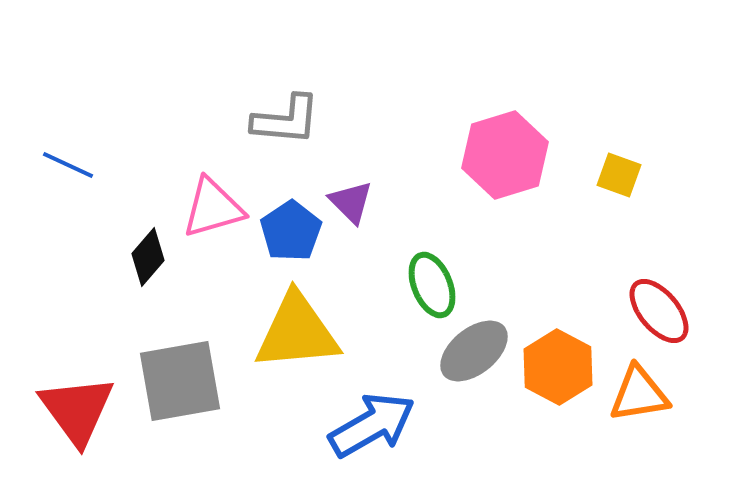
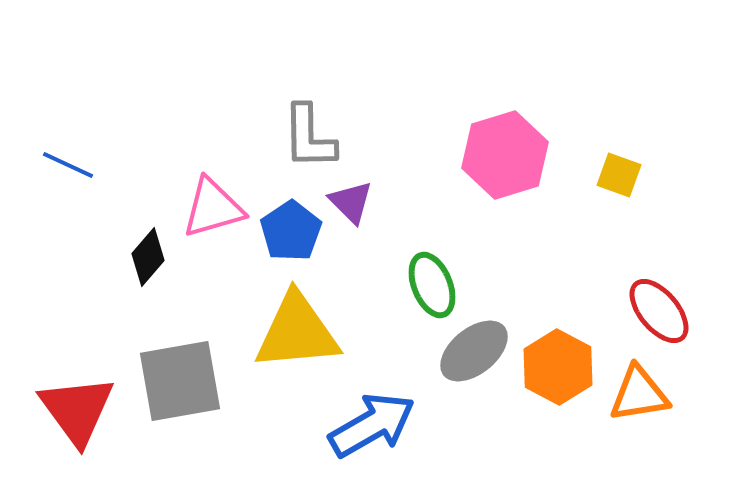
gray L-shape: moved 23 px right, 17 px down; rotated 84 degrees clockwise
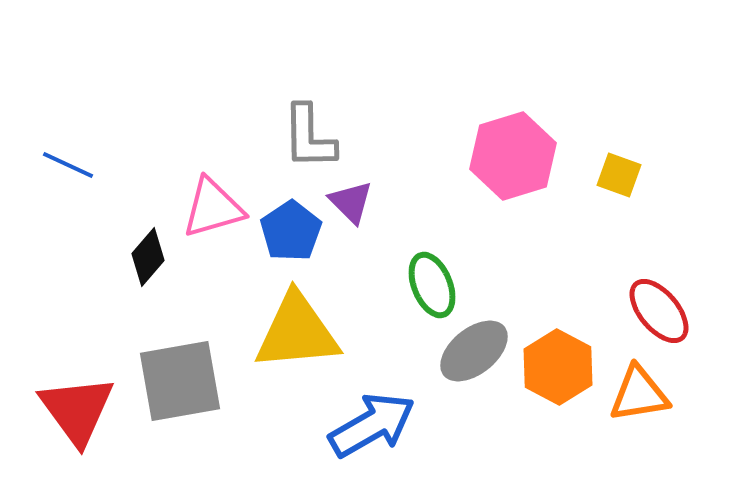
pink hexagon: moved 8 px right, 1 px down
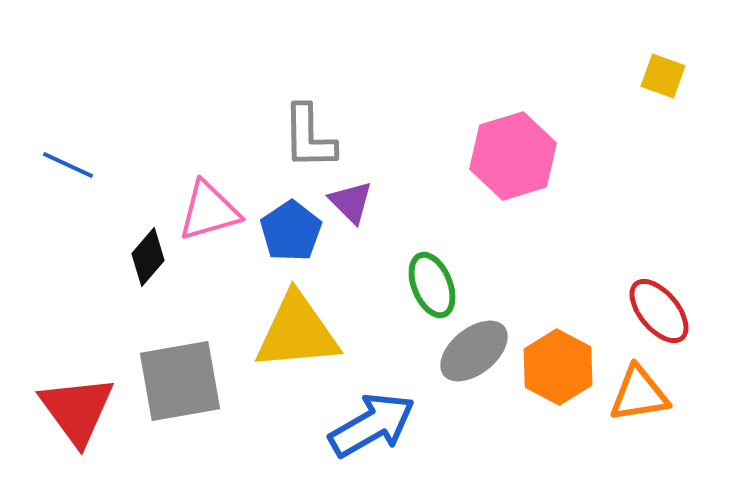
yellow square: moved 44 px right, 99 px up
pink triangle: moved 4 px left, 3 px down
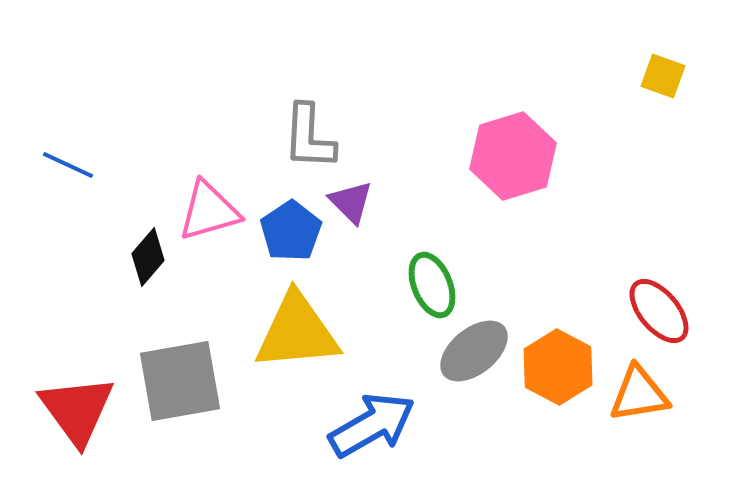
gray L-shape: rotated 4 degrees clockwise
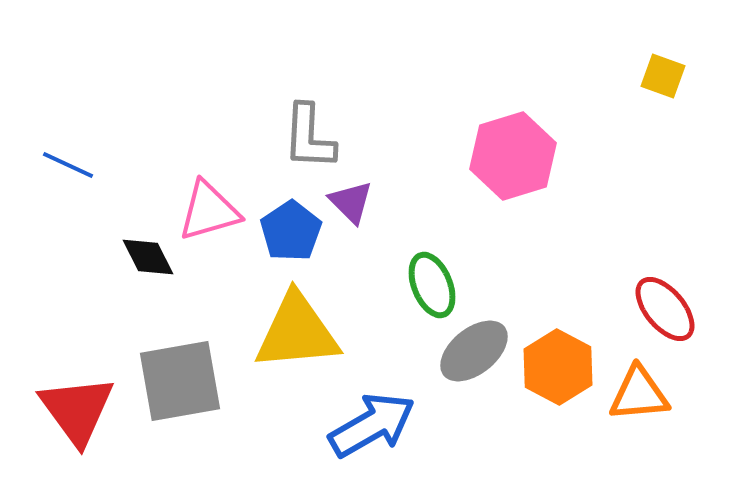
black diamond: rotated 68 degrees counterclockwise
red ellipse: moved 6 px right, 2 px up
orange triangle: rotated 4 degrees clockwise
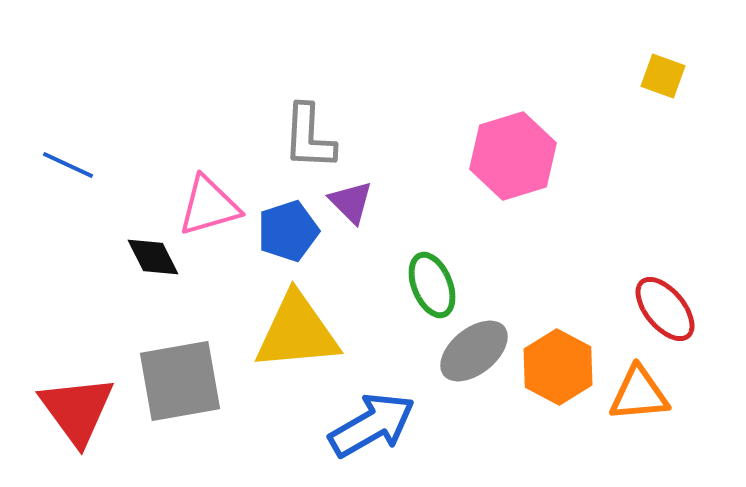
pink triangle: moved 5 px up
blue pentagon: moved 3 px left; rotated 16 degrees clockwise
black diamond: moved 5 px right
